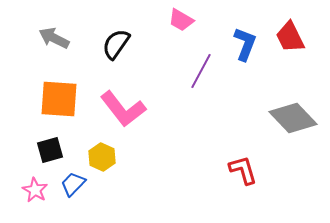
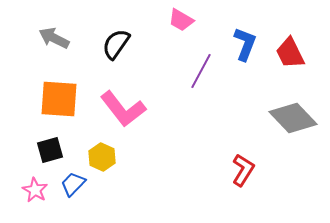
red trapezoid: moved 16 px down
red L-shape: rotated 48 degrees clockwise
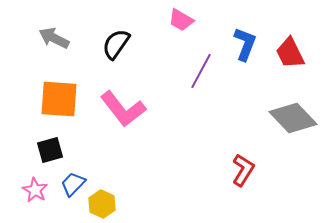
yellow hexagon: moved 47 px down
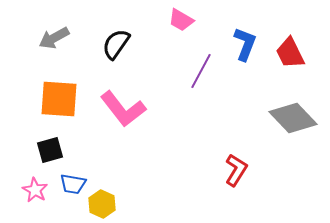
gray arrow: rotated 56 degrees counterclockwise
red L-shape: moved 7 px left
blue trapezoid: rotated 124 degrees counterclockwise
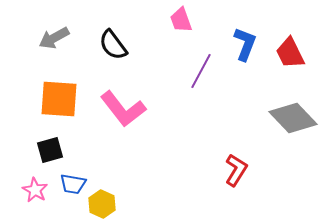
pink trapezoid: rotated 40 degrees clockwise
black semicircle: moved 3 px left, 1 px down; rotated 72 degrees counterclockwise
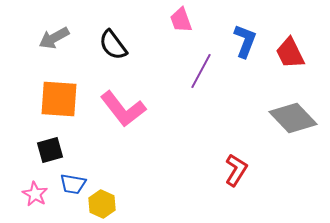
blue L-shape: moved 3 px up
pink star: moved 4 px down
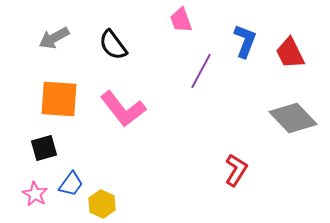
black square: moved 6 px left, 2 px up
blue trapezoid: moved 2 px left; rotated 64 degrees counterclockwise
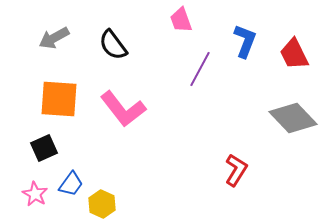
red trapezoid: moved 4 px right, 1 px down
purple line: moved 1 px left, 2 px up
black square: rotated 8 degrees counterclockwise
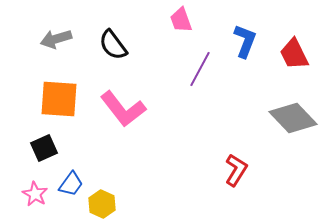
gray arrow: moved 2 px right, 1 px down; rotated 12 degrees clockwise
